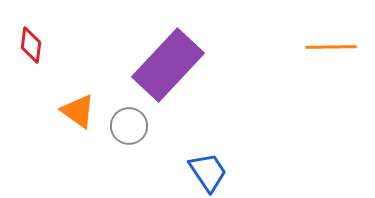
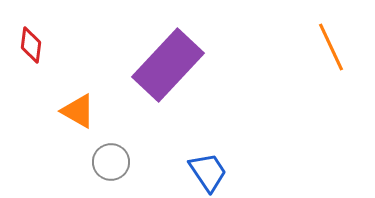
orange line: rotated 66 degrees clockwise
orange triangle: rotated 6 degrees counterclockwise
gray circle: moved 18 px left, 36 px down
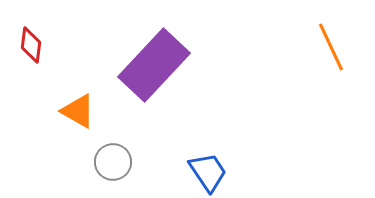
purple rectangle: moved 14 px left
gray circle: moved 2 px right
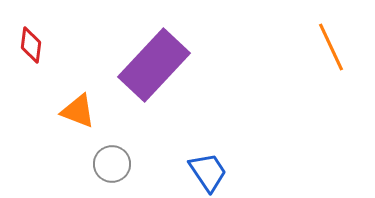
orange triangle: rotated 9 degrees counterclockwise
gray circle: moved 1 px left, 2 px down
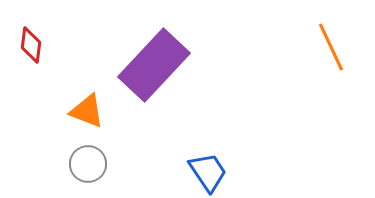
orange triangle: moved 9 px right
gray circle: moved 24 px left
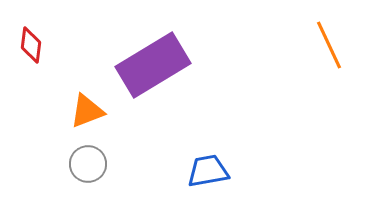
orange line: moved 2 px left, 2 px up
purple rectangle: moved 1 px left; rotated 16 degrees clockwise
orange triangle: rotated 42 degrees counterclockwise
blue trapezoid: moved 1 px up; rotated 66 degrees counterclockwise
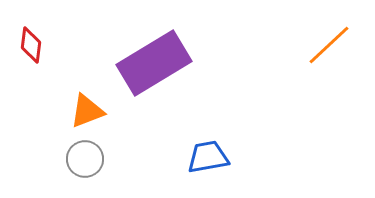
orange line: rotated 72 degrees clockwise
purple rectangle: moved 1 px right, 2 px up
gray circle: moved 3 px left, 5 px up
blue trapezoid: moved 14 px up
